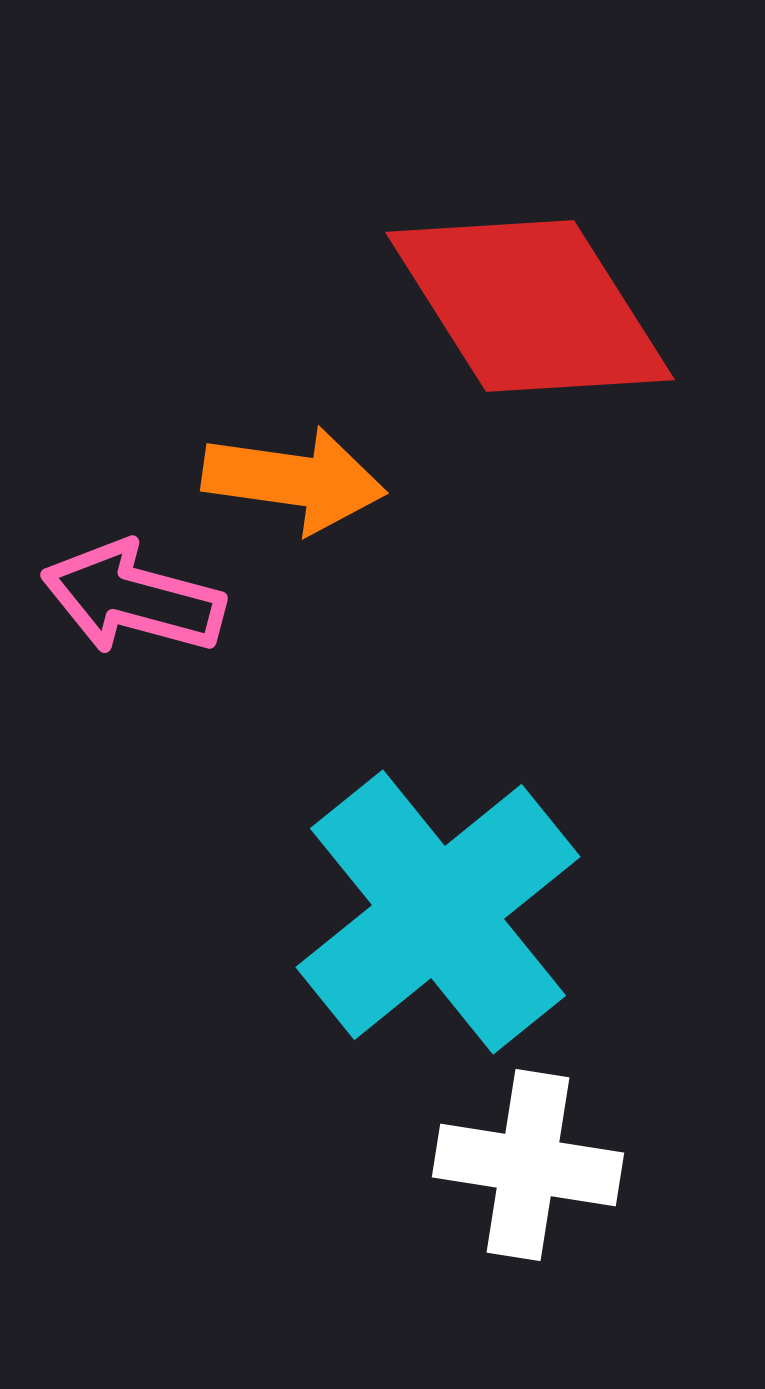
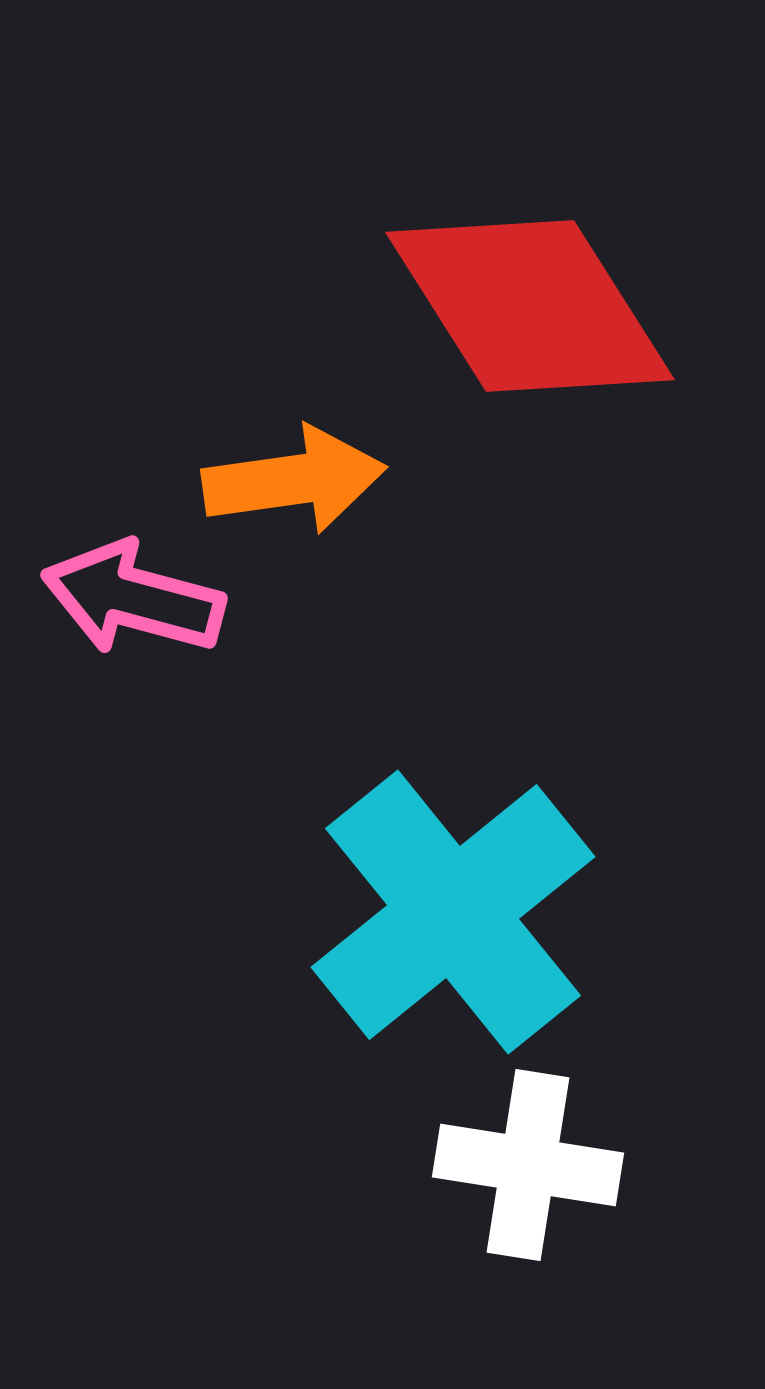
orange arrow: rotated 16 degrees counterclockwise
cyan cross: moved 15 px right
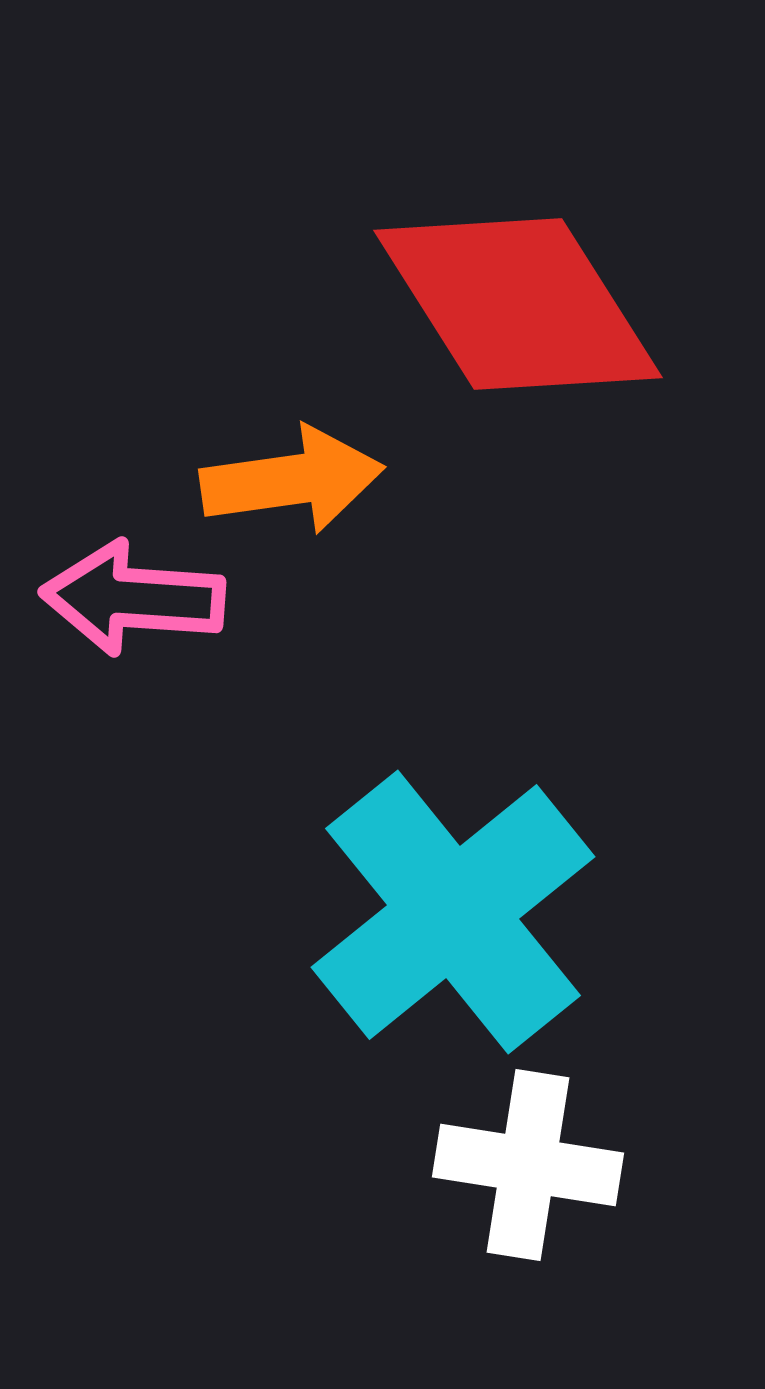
red diamond: moved 12 px left, 2 px up
orange arrow: moved 2 px left
pink arrow: rotated 11 degrees counterclockwise
